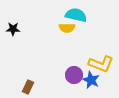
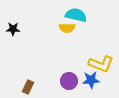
purple circle: moved 5 px left, 6 px down
blue star: rotated 30 degrees counterclockwise
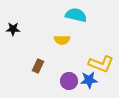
yellow semicircle: moved 5 px left, 12 px down
blue star: moved 2 px left
brown rectangle: moved 10 px right, 21 px up
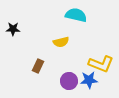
yellow semicircle: moved 1 px left, 2 px down; rotated 14 degrees counterclockwise
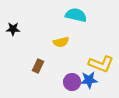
purple circle: moved 3 px right, 1 px down
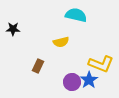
blue star: rotated 30 degrees counterclockwise
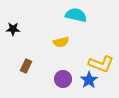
brown rectangle: moved 12 px left
purple circle: moved 9 px left, 3 px up
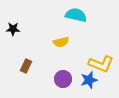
blue star: rotated 18 degrees clockwise
